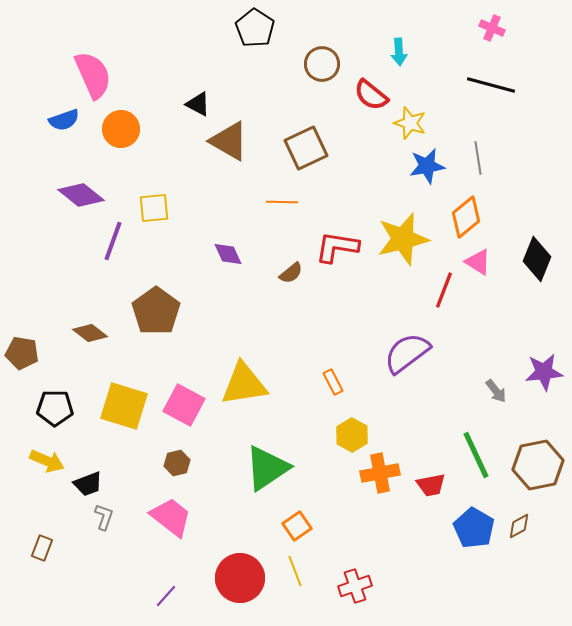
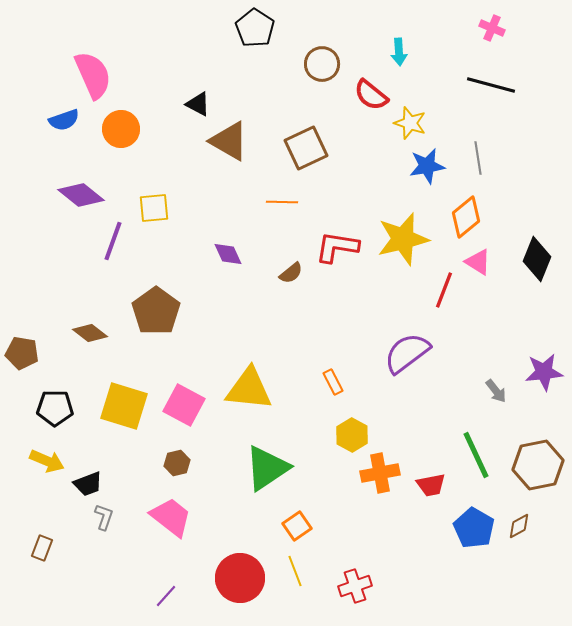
yellow triangle at (244, 384): moved 5 px right, 5 px down; rotated 15 degrees clockwise
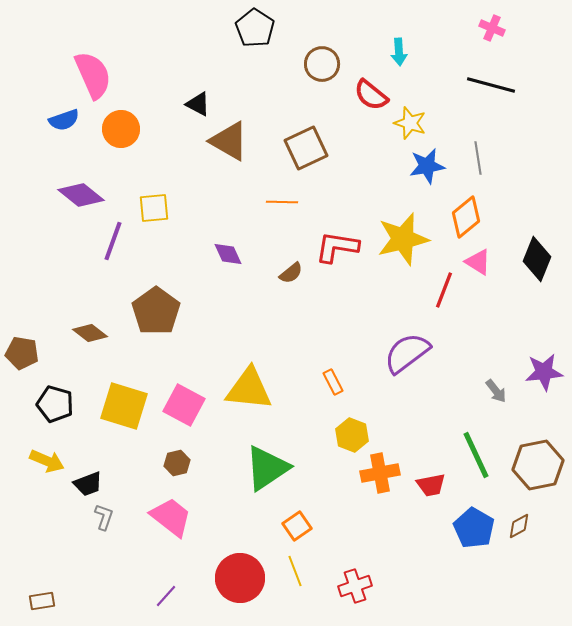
black pentagon at (55, 408): moved 4 px up; rotated 15 degrees clockwise
yellow hexagon at (352, 435): rotated 8 degrees counterclockwise
brown rectangle at (42, 548): moved 53 px down; rotated 60 degrees clockwise
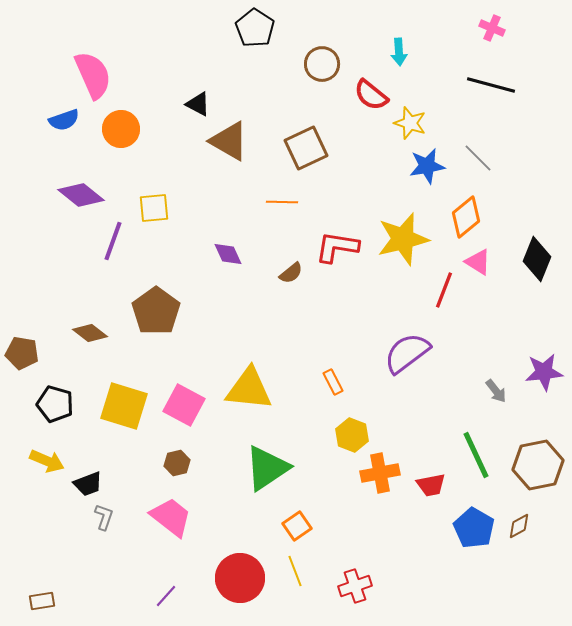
gray line at (478, 158): rotated 36 degrees counterclockwise
